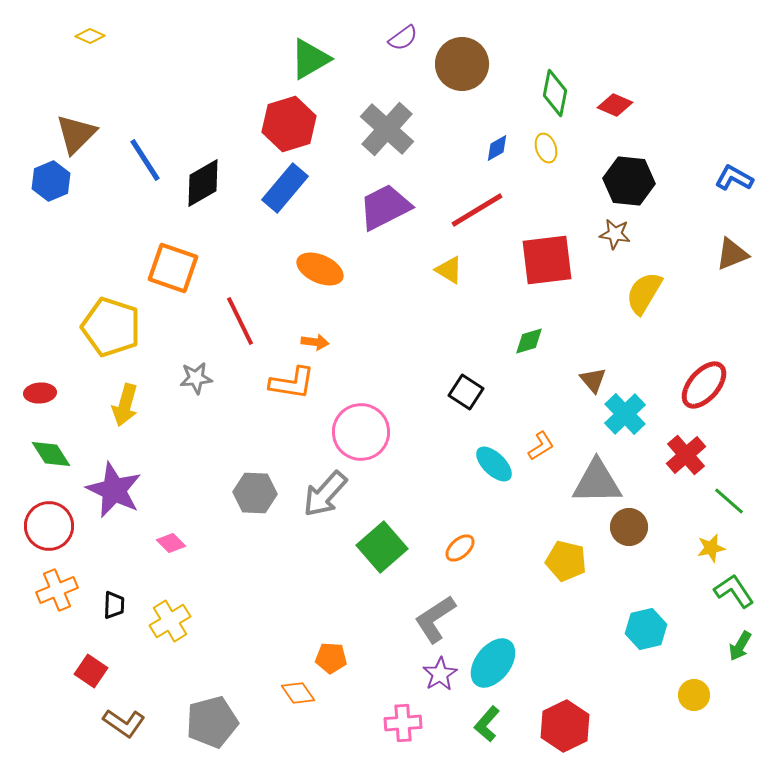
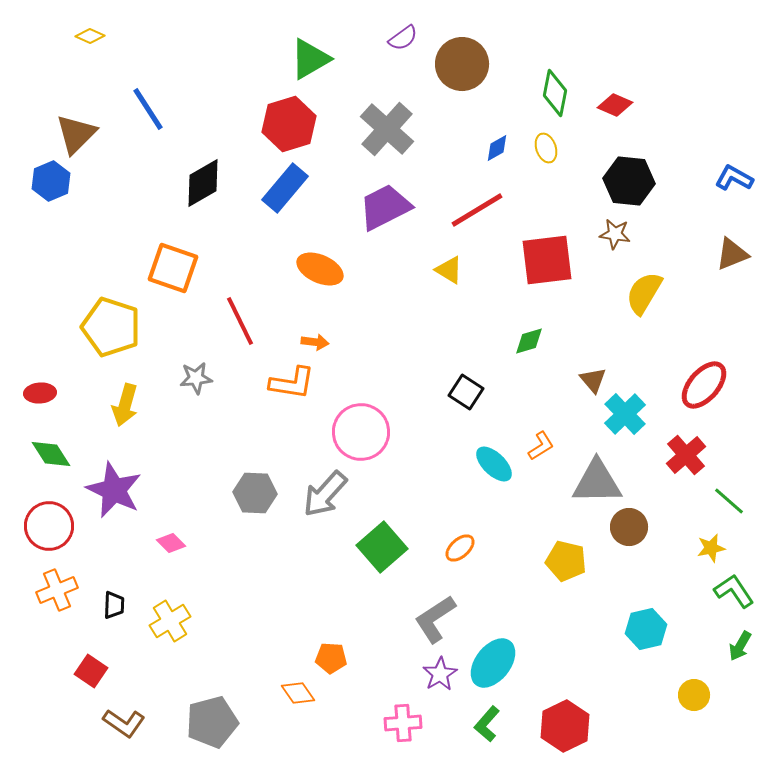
blue line at (145, 160): moved 3 px right, 51 px up
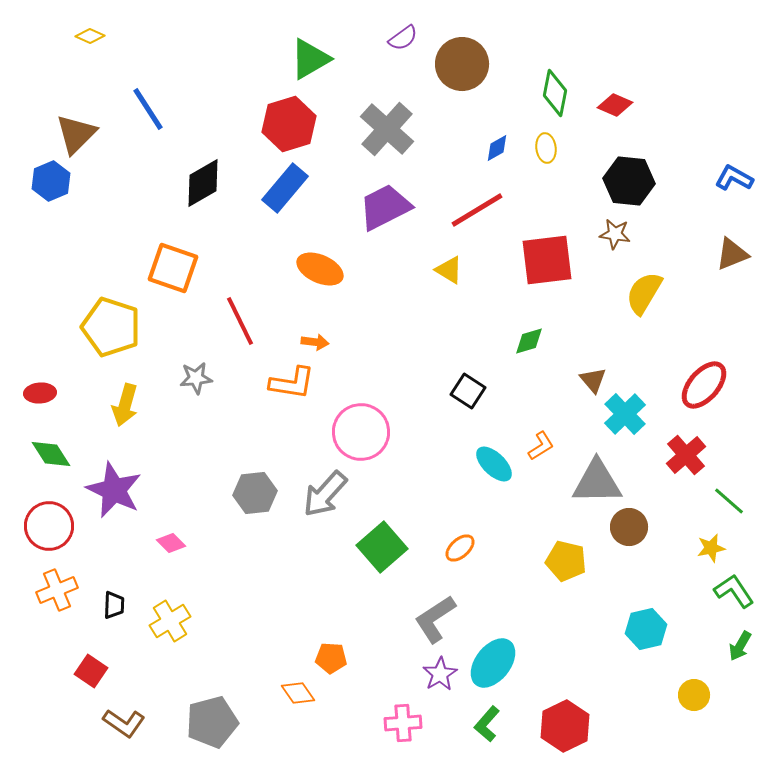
yellow ellipse at (546, 148): rotated 12 degrees clockwise
black square at (466, 392): moved 2 px right, 1 px up
gray hexagon at (255, 493): rotated 9 degrees counterclockwise
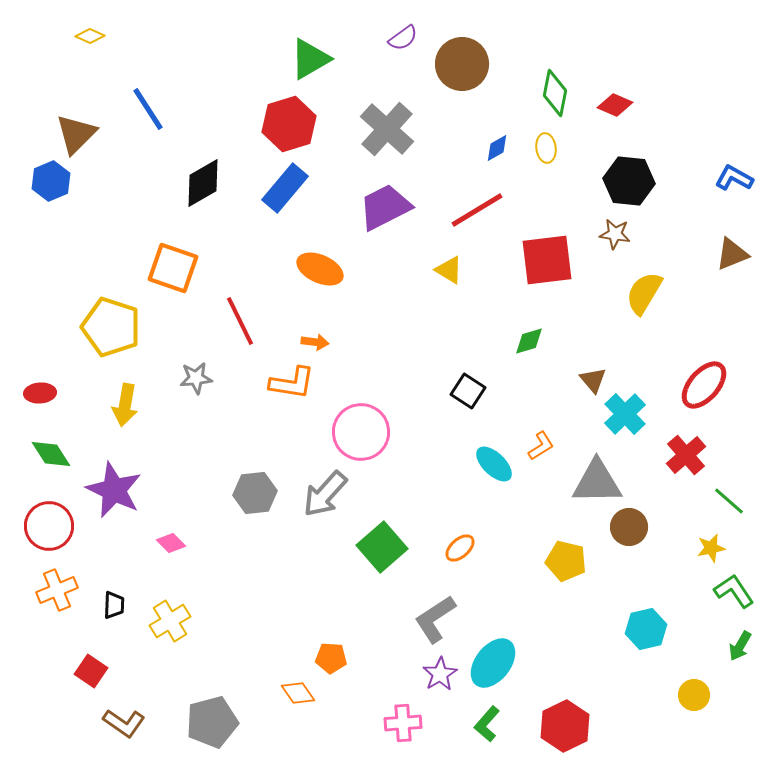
yellow arrow at (125, 405): rotated 6 degrees counterclockwise
